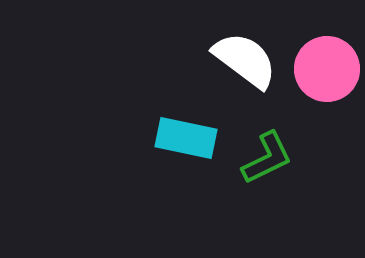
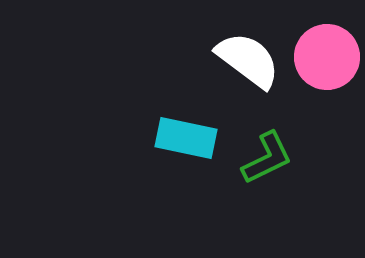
white semicircle: moved 3 px right
pink circle: moved 12 px up
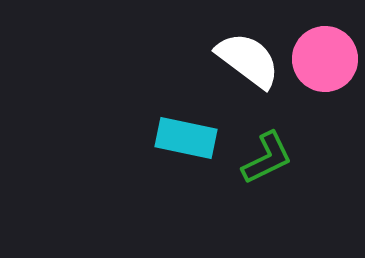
pink circle: moved 2 px left, 2 px down
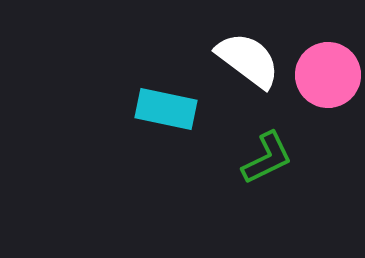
pink circle: moved 3 px right, 16 px down
cyan rectangle: moved 20 px left, 29 px up
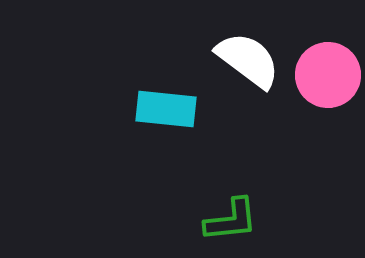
cyan rectangle: rotated 6 degrees counterclockwise
green L-shape: moved 36 px left, 62 px down; rotated 20 degrees clockwise
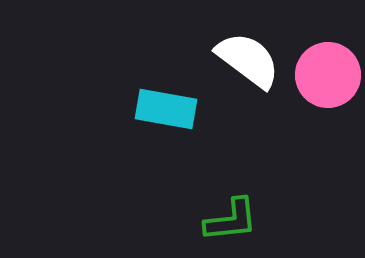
cyan rectangle: rotated 4 degrees clockwise
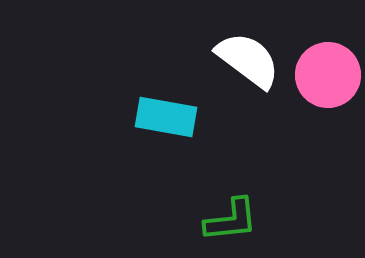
cyan rectangle: moved 8 px down
